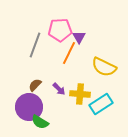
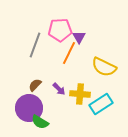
purple circle: moved 1 px down
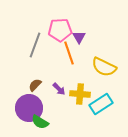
orange line: rotated 45 degrees counterclockwise
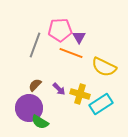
orange line: moved 2 px right; rotated 50 degrees counterclockwise
yellow cross: rotated 12 degrees clockwise
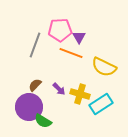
purple circle: moved 1 px up
green semicircle: moved 3 px right, 1 px up
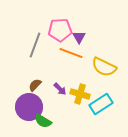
purple arrow: moved 1 px right
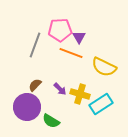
purple circle: moved 2 px left
green semicircle: moved 8 px right
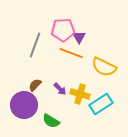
pink pentagon: moved 3 px right
purple circle: moved 3 px left, 2 px up
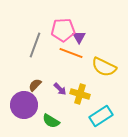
cyan rectangle: moved 12 px down
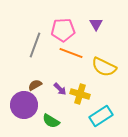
purple triangle: moved 17 px right, 13 px up
brown semicircle: rotated 16 degrees clockwise
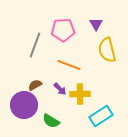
orange line: moved 2 px left, 12 px down
yellow semicircle: moved 3 px right, 17 px up; rotated 50 degrees clockwise
yellow cross: rotated 18 degrees counterclockwise
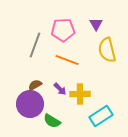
orange line: moved 2 px left, 5 px up
purple circle: moved 6 px right, 1 px up
green semicircle: moved 1 px right
